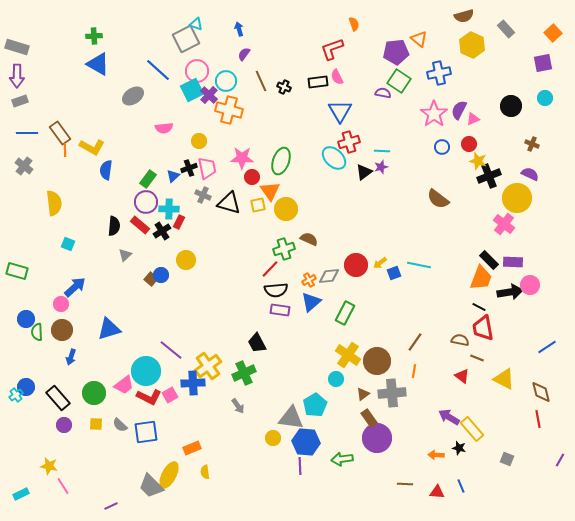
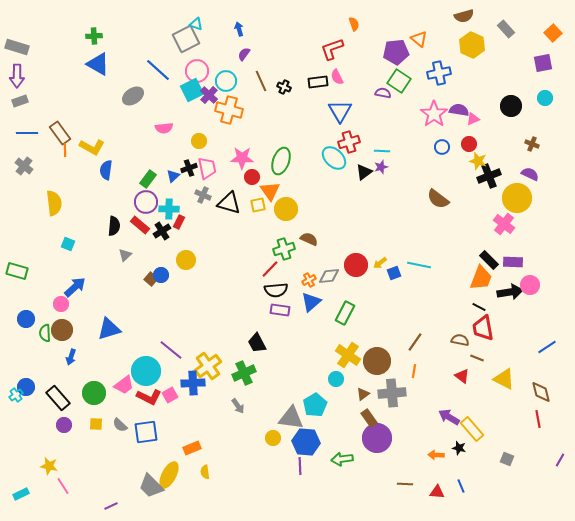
purple semicircle at (459, 110): rotated 72 degrees clockwise
green semicircle at (37, 332): moved 8 px right, 1 px down
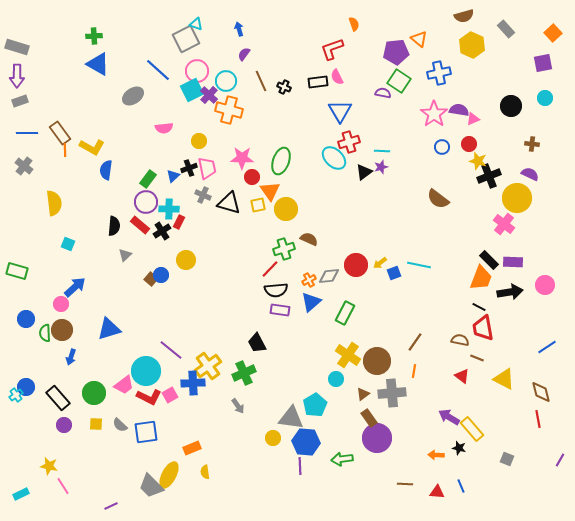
brown cross at (532, 144): rotated 16 degrees counterclockwise
pink circle at (530, 285): moved 15 px right
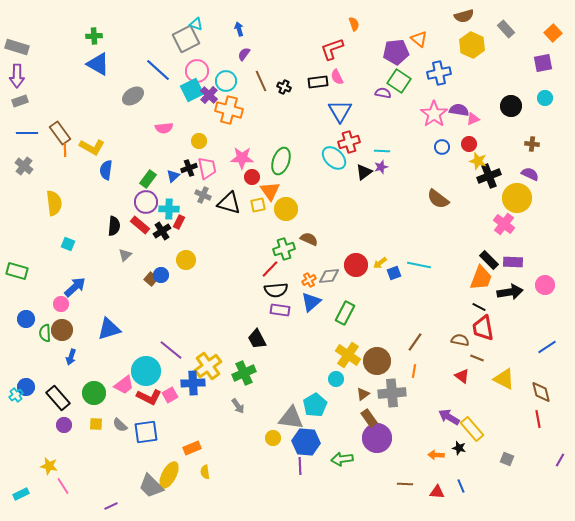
black trapezoid at (257, 343): moved 4 px up
